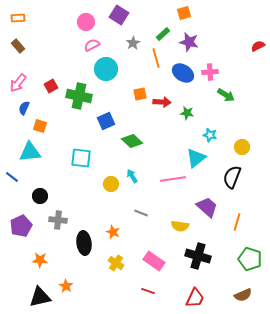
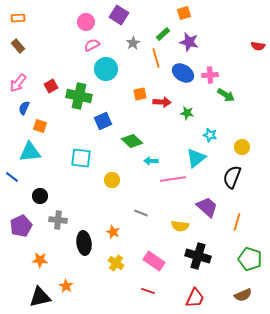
red semicircle at (258, 46): rotated 144 degrees counterclockwise
pink cross at (210, 72): moved 3 px down
blue square at (106, 121): moved 3 px left
cyan arrow at (132, 176): moved 19 px right, 15 px up; rotated 56 degrees counterclockwise
yellow circle at (111, 184): moved 1 px right, 4 px up
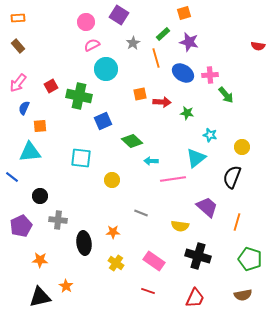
green arrow at (226, 95): rotated 18 degrees clockwise
orange square at (40, 126): rotated 24 degrees counterclockwise
orange star at (113, 232): rotated 24 degrees counterclockwise
brown semicircle at (243, 295): rotated 12 degrees clockwise
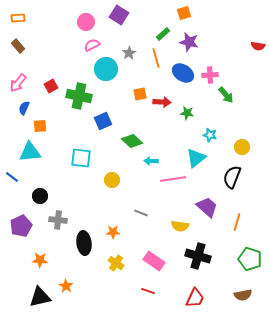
gray star at (133, 43): moved 4 px left, 10 px down
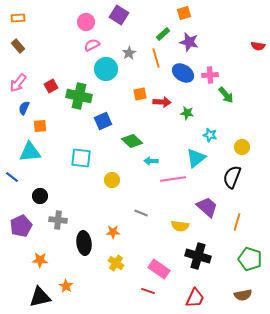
pink rectangle at (154, 261): moved 5 px right, 8 px down
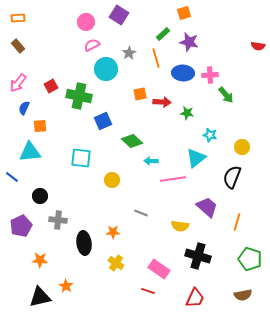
blue ellipse at (183, 73): rotated 30 degrees counterclockwise
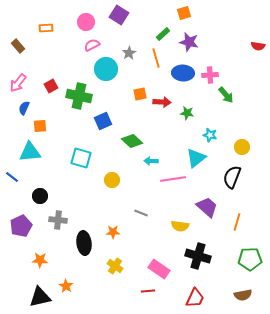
orange rectangle at (18, 18): moved 28 px right, 10 px down
cyan square at (81, 158): rotated 10 degrees clockwise
green pentagon at (250, 259): rotated 20 degrees counterclockwise
yellow cross at (116, 263): moved 1 px left, 3 px down
red line at (148, 291): rotated 24 degrees counterclockwise
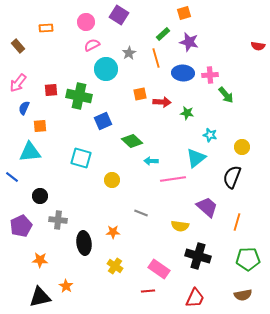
red square at (51, 86): moved 4 px down; rotated 24 degrees clockwise
green pentagon at (250, 259): moved 2 px left
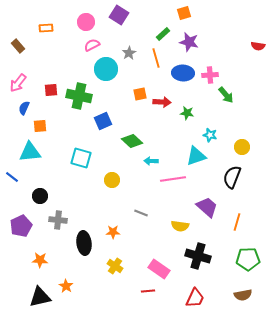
cyan triangle at (196, 158): moved 2 px up; rotated 20 degrees clockwise
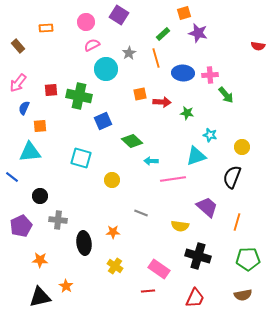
purple star at (189, 42): moved 9 px right, 9 px up
